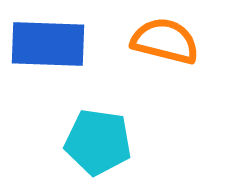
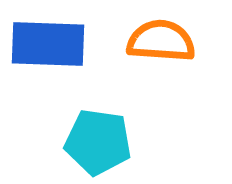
orange semicircle: moved 4 px left; rotated 10 degrees counterclockwise
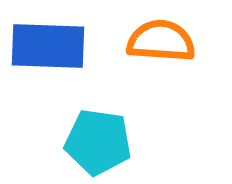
blue rectangle: moved 2 px down
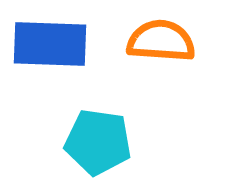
blue rectangle: moved 2 px right, 2 px up
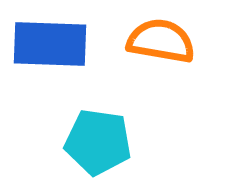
orange semicircle: rotated 6 degrees clockwise
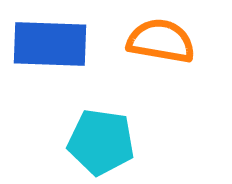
cyan pentagon: moved 3 px right
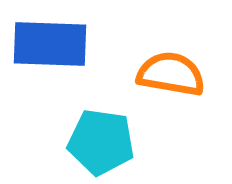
orange semicircle: moved 10 px right, 33 px down
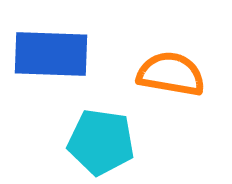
blue rectangle: moved 1 px right, 10 px down
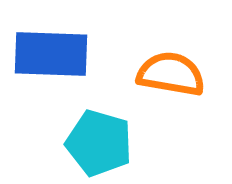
cyan pentagon: moved 2 px left, 1 px down; rotated 8 degrees clockwise
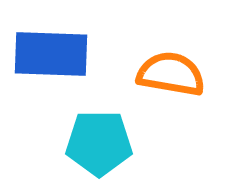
cyan pentagon: rotated 16 degrees counterclockwise
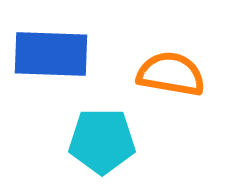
cyan pentagon: moved 3 px right, 2 px up
